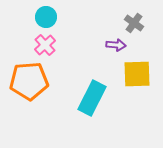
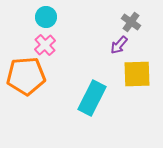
gray cross: moved 3 px left, 1 px up
purple arrow: moved 3 px right; rotated 126 degrees clockwise
orange pentagon: moved 3 px left, 5 px up
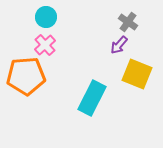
gray cross: moved 3 px left
yellow square: rotated 24 degrees clockwise
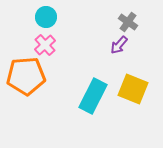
yellow square: moved 4 px left, 15 px down
cyan rectangle: moved 1 px right, 2 px up
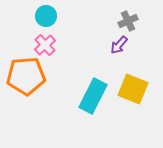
cyan circle: moved 1 px up
gray cross: moved 1 px up; rotated 30 degrees clockwise
